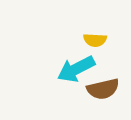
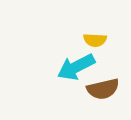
cyan arrow: moved 2 px up
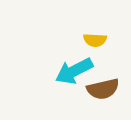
cyan arrow: moved 2 px left, 4 px down
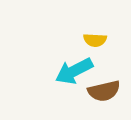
brown semicircle: moved 1 px right, 2 px down
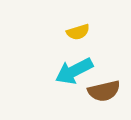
yellow semicircle: moved 17 px left, 8 px up; rotated 20 degrees counterclockwise
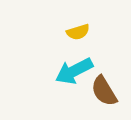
brown semicircle: rotated 72 degrees clockwise
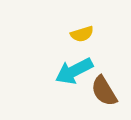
yellow semicircle: moved 4 px right, 2 px down
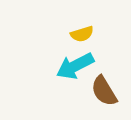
cyan arrow: moved 1 px right, 5 px up
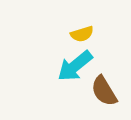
cyan arrow: rotated 12 degrees counterclockwise
